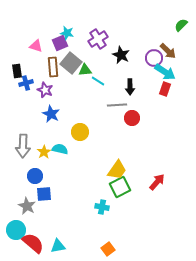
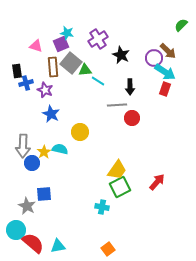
purple square: moved 1 px right, 1 px down
blue circle: moved 3 px left, 13 px up
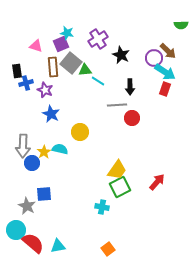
green semicircle: rotated 136 degrees counterclockwise
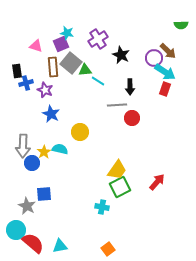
cyan triangle: moved 2 px right
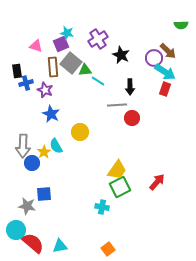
cyan semicircle: moved 4 px left, 3 px up; rotated 133 degrees counterclockwise
gray star: rotated 18 degrees counterclockwise
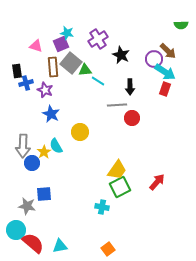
purple circle: moved 1 px down
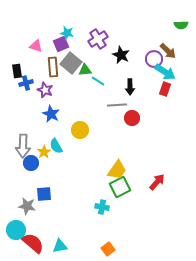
yellow circle: moved 2 px up
blue circle: moved 1 px left
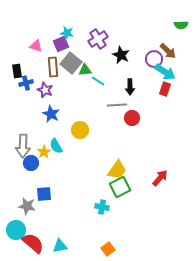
red arrow: moved 3 px right, 4 px up
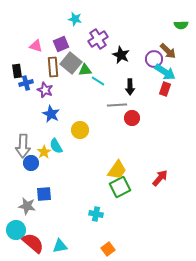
cyan star: moved 8 px right, 14 px up
cyan cross: moved 6 px left, 7 px down
